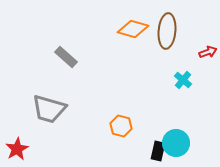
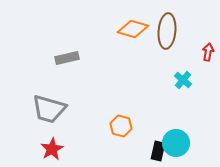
red arrow: rotated 60 degrees counterclockwise
gray rectangle: moved 1 px right, 1 px down; rotated 55 degrees counterclockwise
red star: moved 35 px right
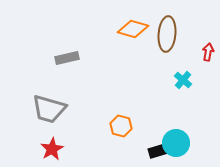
brown ellipse: moved 3 px down
black rectangle: rotated 60 degrees clockwise
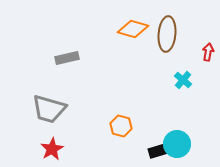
cyan circle: moved 1 px right, 1 px down
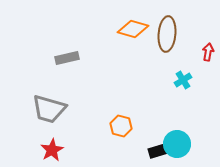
cyan cross: rotated 18 degrees clockwise
red star: moved 1 px down
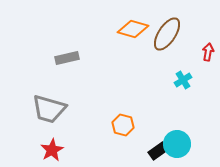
brown ellipse: rotated 28 degrees clockwise
orange hexagon: moved 2 px right, 1 px up
black rectangle: rotated 18 degrees counterclockwise
